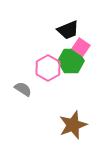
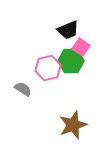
pink hexagon: rotated 15 degrees clockwise
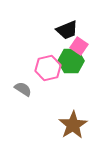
black trapezoid: moved 1 px left
pink square: moved 2 px left, 1 px up
brown star: rotated 12 degrees counterclockwise
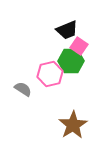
pink hexagon: moved 2 px right, 6 px down
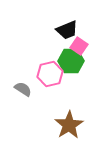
brown star: moved 4 px left
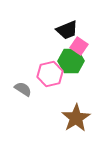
brown star: moved 7 px right, 7 px up
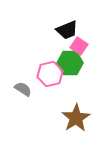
green hexagon: moved 1 px left, 2 px down
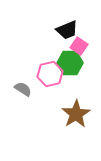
brown star: moved 4 px up
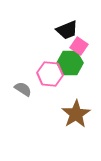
pink hexagon: rotated 20 degrees clockwise
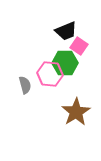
black trapezoid: moved 1 px left, 1 px down
green hexagon: moved 5 px left
gray semicircle: moved 2 px right, 4 px up; rotated 42 degrees clockwise
brown star: moved 2 px up
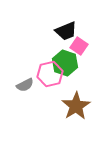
green hexagon: rotated 20 degrees clockwise
pink hexagon: rotated 20 degrees counterclockwise
gray semicircle: rotated 78 degrees clockwise
brown star: moved 6 px up
